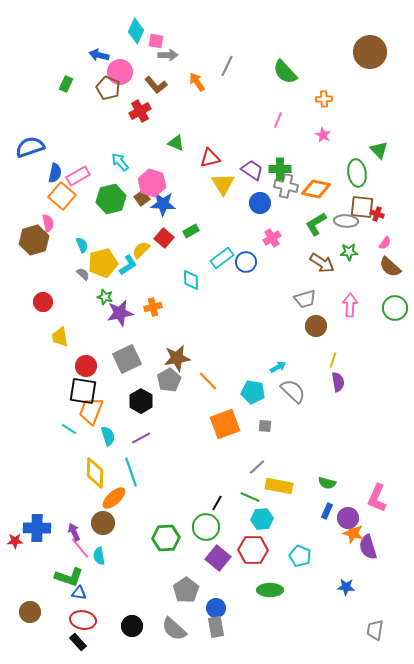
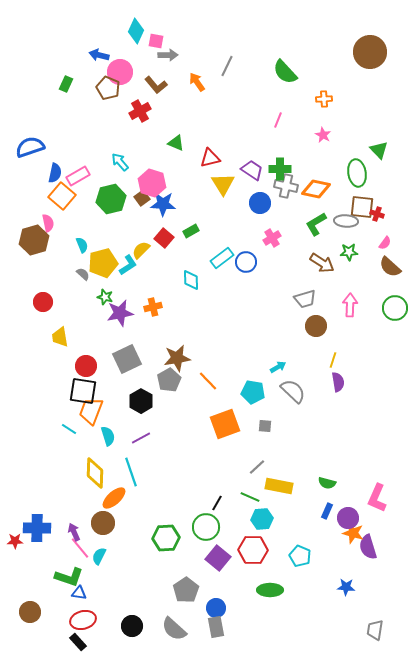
cyan semicircle at (99, 556): rotated 36 degrees clockwise
red ellipse at (83, 620): rotated 25 degrees counterclockwise
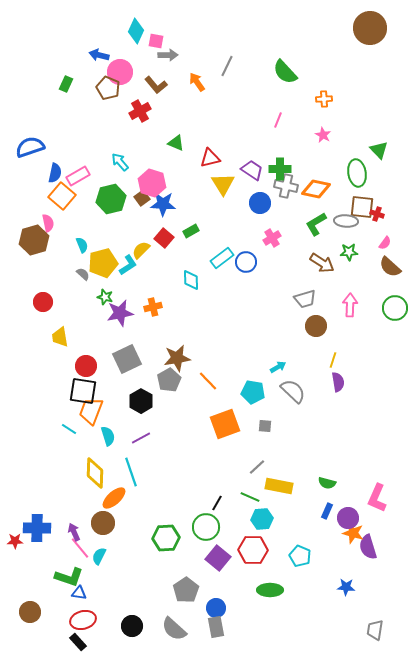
brown circle at (370, 52): moved 24 px up
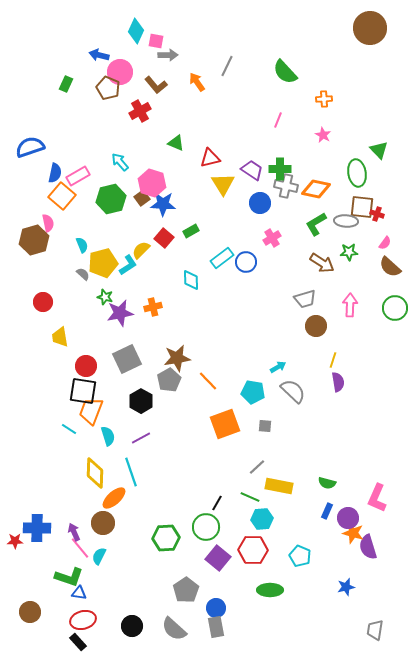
blue star at (346, 587): rotated 18 degrees counterclockwise
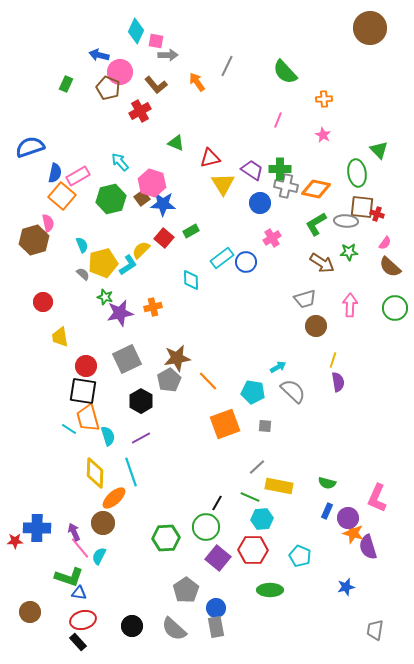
orange trapezoid at (91, 411): moved 3 px left, 7 px down; rotated 36 degrees counterclockwise
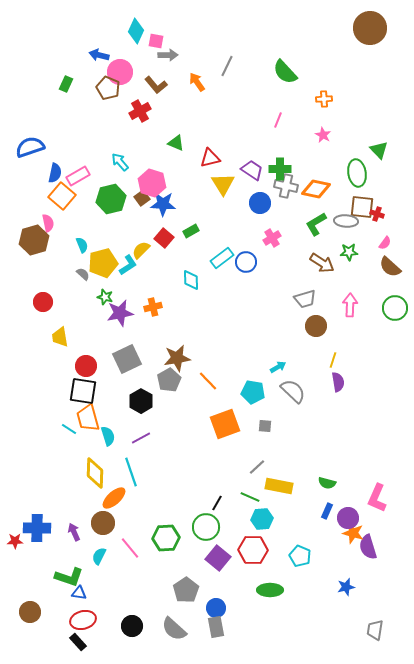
pink line at (80, 548): moved 50 px right
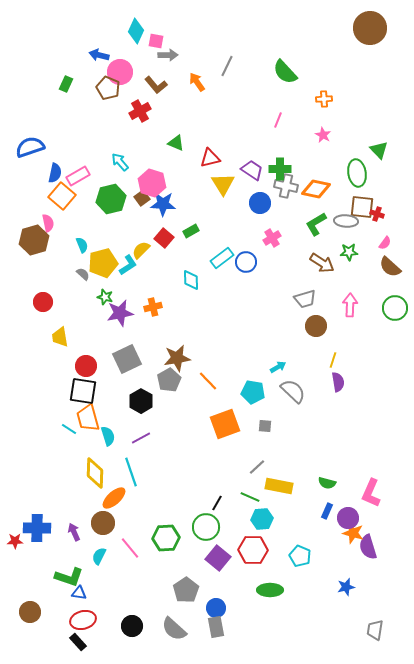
pink L-shape at (377, 498): moved 6 px left, 5 px up
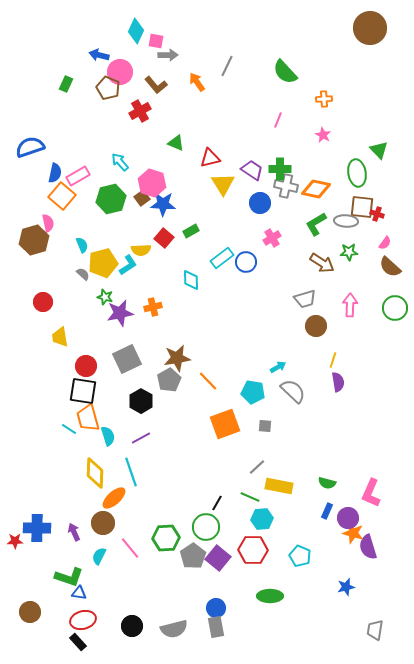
yellow semicircle at (141, 250): rotated 138 degrees counterclockwise
gray pentagon at (186, 590): moved 7 px right, 34 px up
green ellipse at (270, 590): moved 6 px down
gray semicircle at (174, 629): rotated 56 degrees counterclockwise
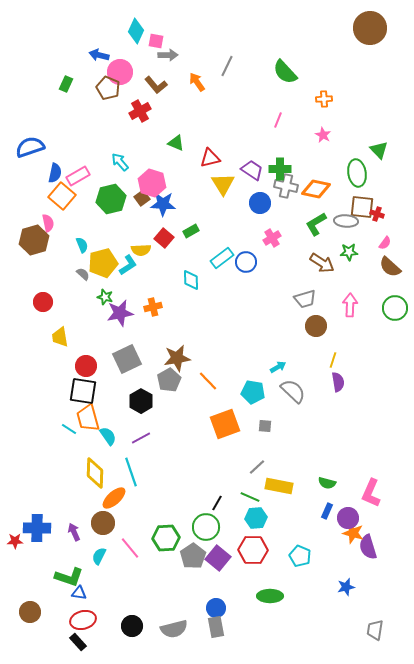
cyan semicircle at (108, 436): rotated 18 degrees counterclockwise
cyan hexagon at (262, 519): moved 6 px left, 1 px up
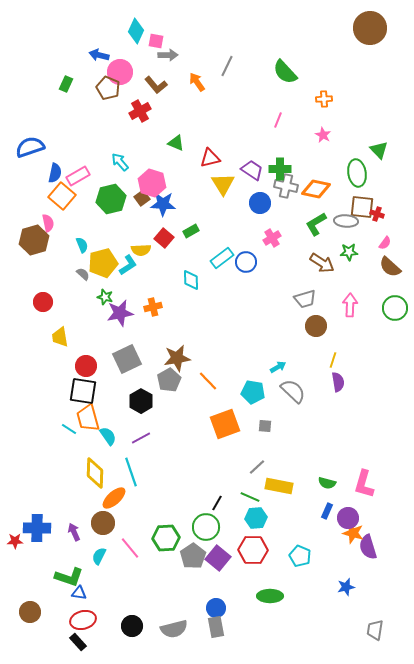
pink L-shape at (371, 493): moved 7 px left, 9 px up; rotated 8 degrees counterclockwise
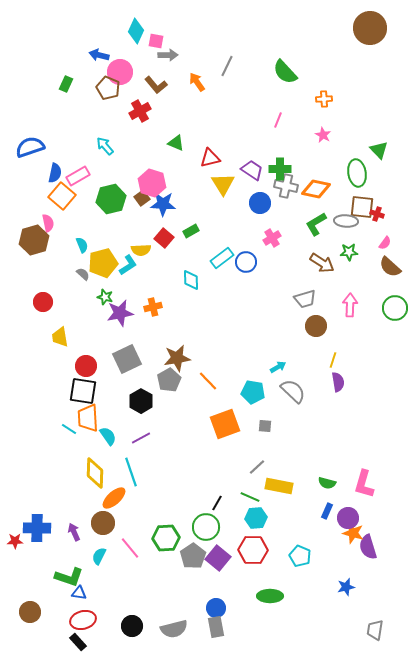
cyan arrow at (120, 162): moved 15 px left, 16 px up
orange trapezoid at (88, 418): rotated 12 degrees clockwise
